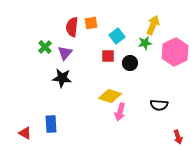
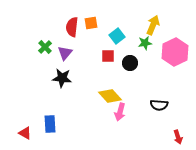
yellow diamond: rotated 30 degrees clockwise
blue rectangle: moved 1 px left
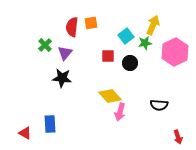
cyan square: moved 9 px right
green cross: moved 2 px up
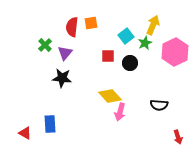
green star: rotated 16 degrees counterclockwise
